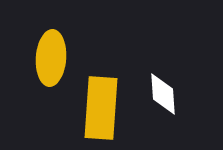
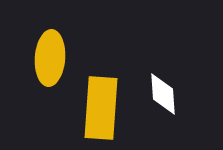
yellow ellipse: moved 1 px left
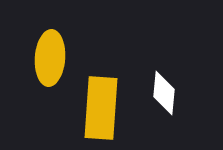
white diamond: moved 1 px right, 1 px up; rotated 9 degrees clockwise
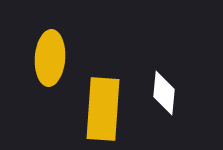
yellow rectangle: moved 2 px right, 1 px down
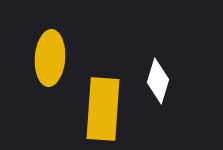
white diamond: moved 6 px left, 12 px up; rotated 12 degrees clockwise
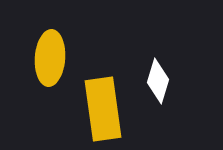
yellow rectangle: rotated 12 degrees counterclockwise
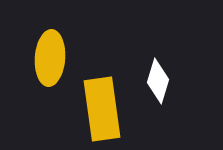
yellow rectangle: moved 1 px left
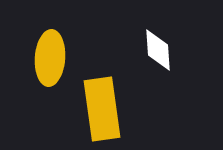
white diamond: moved 31 px up; rotated 21 degrees counterclockwise
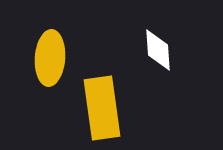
yellow rectangle: moved 1 px up
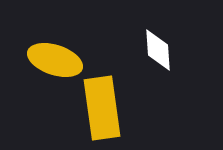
yellow ellipse: moved 5 px right, 2 px down; rotated 76 degrees counterclockwise
